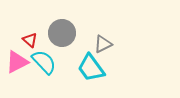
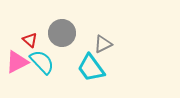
cyan semicircle: moved 2 px left
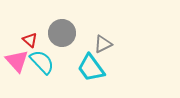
pink triangle: moved 1 px up; rotated 45 degrees counterclockwise
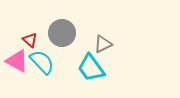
pink triangle: rotated 20 degrees counterclockwise
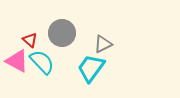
cyan trapezoid: rotated 72 degrees clockwise
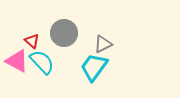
gray circle: moved 2 px right
red triangle: moved 2 px right, 1 px down
cyan trapezoid: moved 3 px right, 1 px up
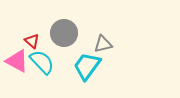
gray triangle: rotated 12 degrees clockwise
cyan trapezoid: moved 7 px left, 1 px up
